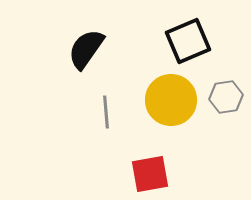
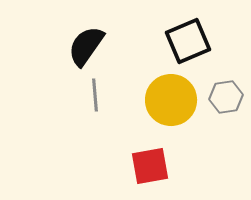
black semicircle: moved 3 px up
gray line: moved 11 px left, 17 px up
red square: moved 8 px up
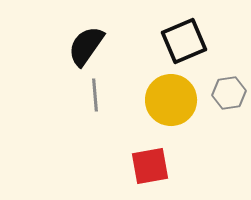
black square: moved 4 px left
gray hexagon: moved 3 px right, 4 px up
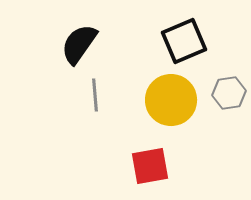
black semicircle: moved 7 px left, 2 px up
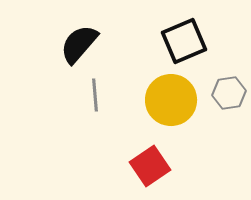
black semicircle: rotated 6 degrees clockwise
red square: rotated 24 degrees counterclockwise
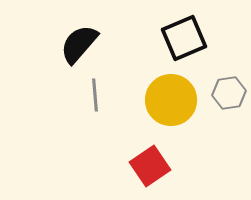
black square: moved 3 px up
